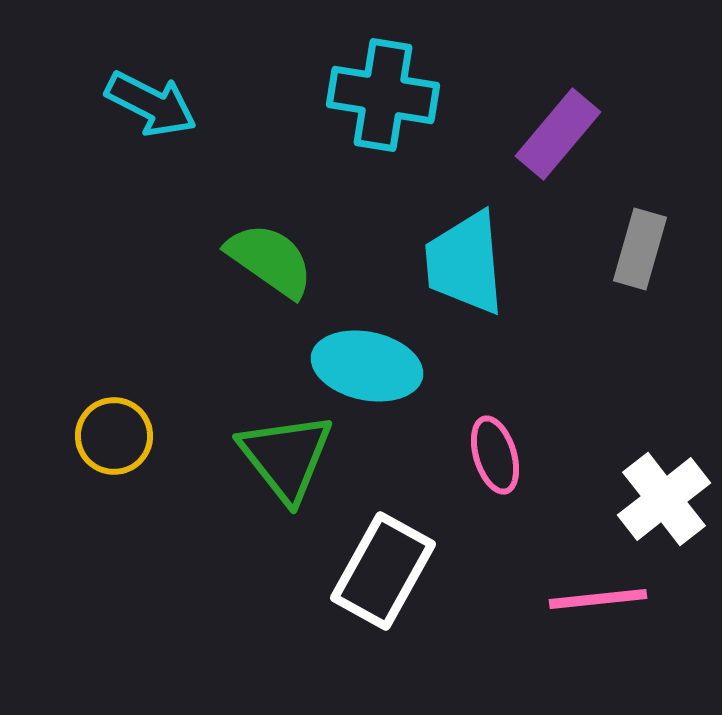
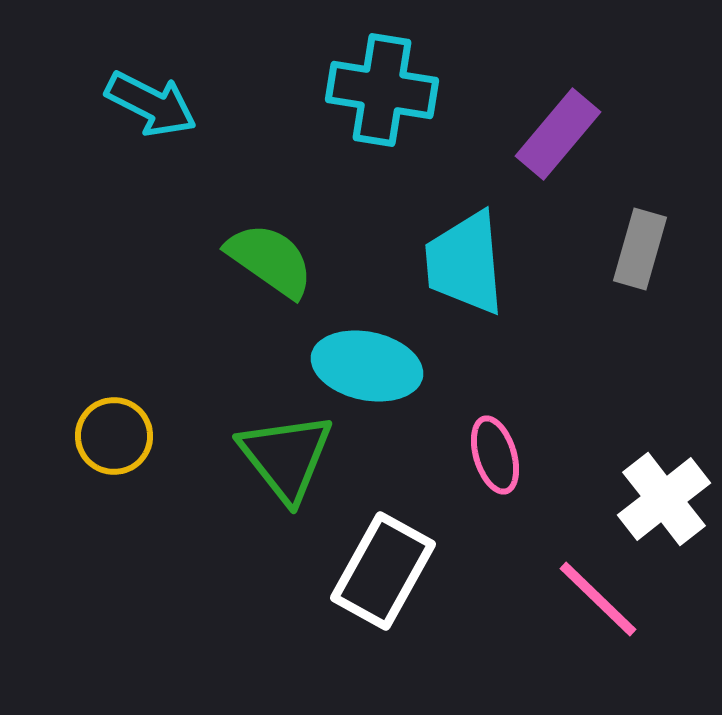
cyan cross: moved 1 px left, 5 px up
pink line: rotated 50 degrees clockwise
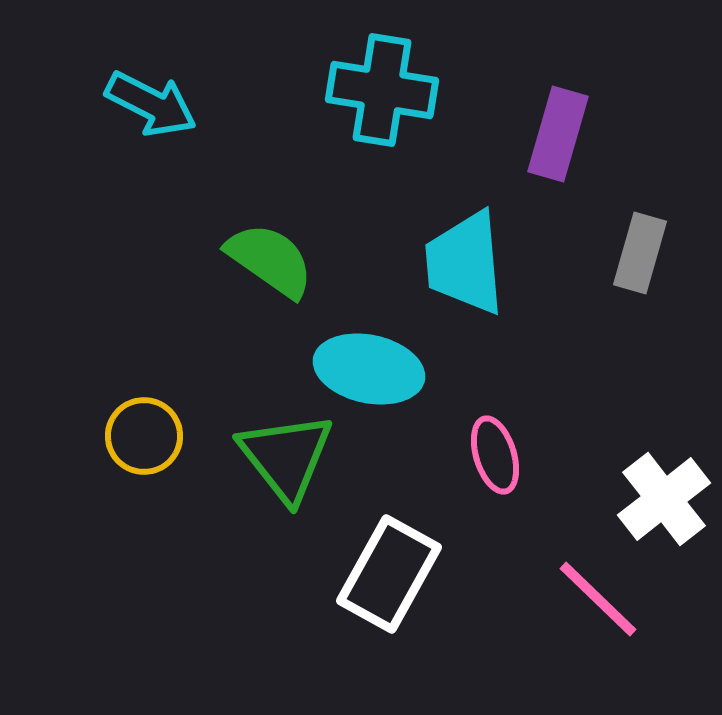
purple rectangle: rotated 24 degrees counterclockwise
gray rectangle: moved 4 px down
cyan ellipse: moved 2 px right, 3 px down
yellow circle: moved 30 px right
white rectangle: moved 6 px right, 3 px down
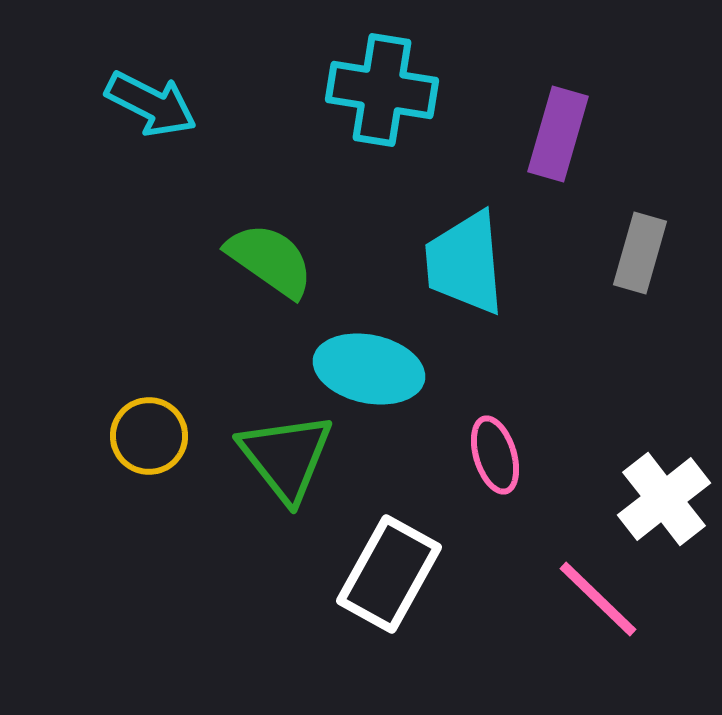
yellow circle: moved 5 px right
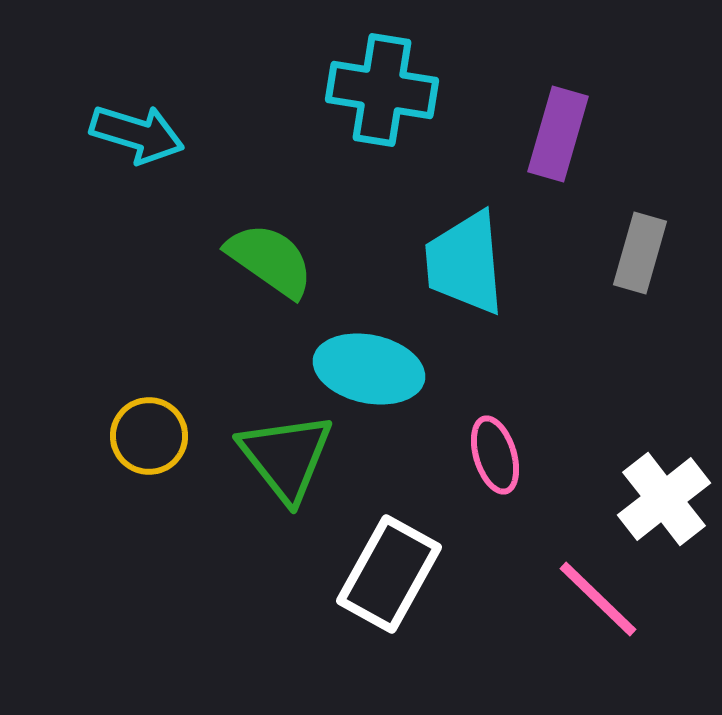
cyan arrow: moved 14 px left, 30 px down; rotated 10 degrees counterclockwise
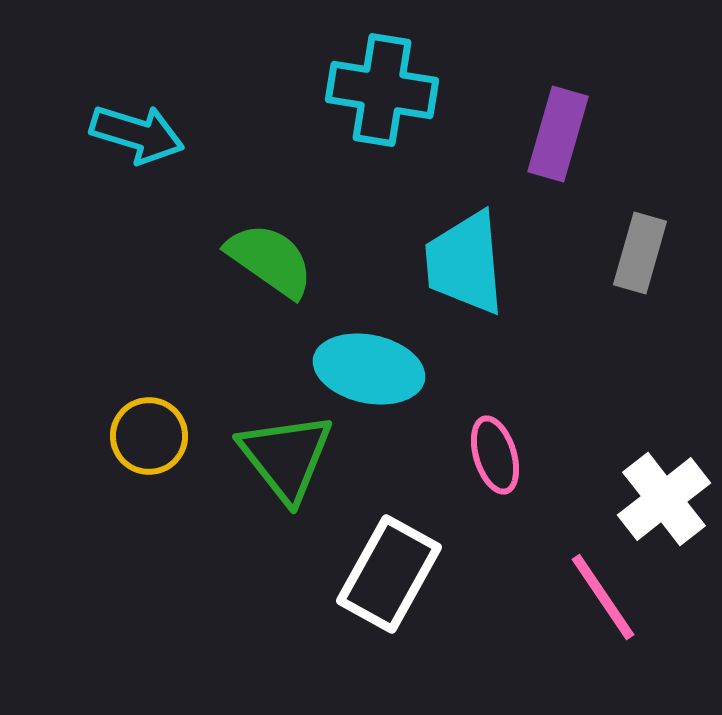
pink line: moved 5 px right, 2 px up; rotated 12 degrees clockwise
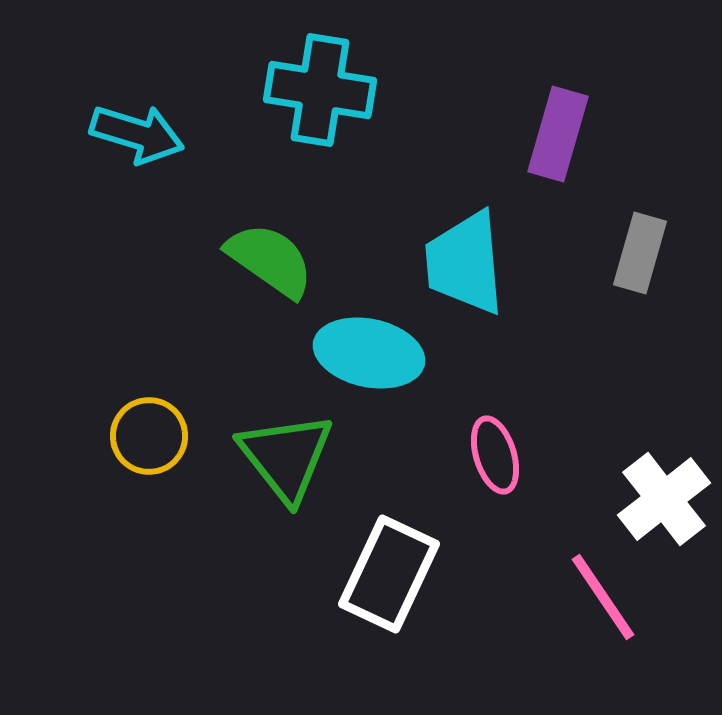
cyan cross: moved 62 px left
cyan ellipse: moved 16 px up
white rectangle: rotated 4 degrees counterclockwise
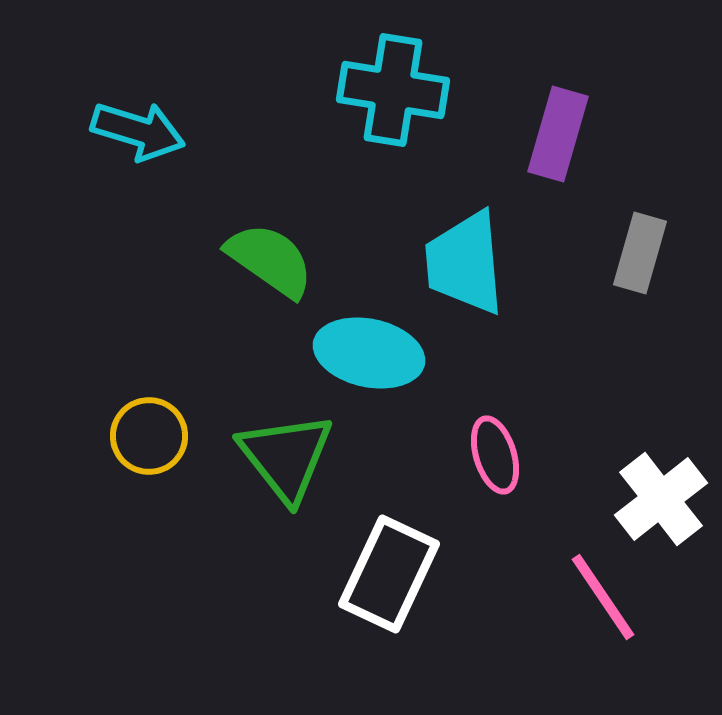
cyan cross: moved 73 px right
cyan arrow: moved 1 px right, 3 px up
white cross: moved 3 px left
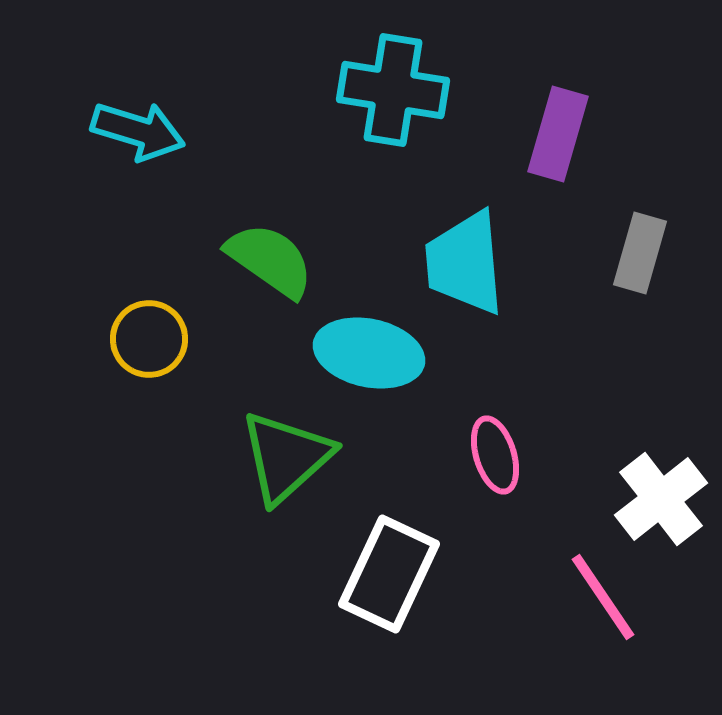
yellow circle: moved 97 px up
green triangle: rotated 26 degrees clockwise
